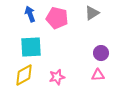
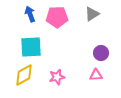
gray triangle: moved 1 px down
pink pentagon: moved 1 px up; rotated 15 degrees counterclockwise
pink triangle: moved 2 px left
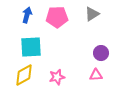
blue arrow: moved 3 px left, 1 px down; rotated 35 degrees clockwise
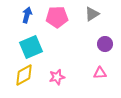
cyan square: rotated 20 degrees counterclockwise
purple circle: moved 4 px right, 9 px up
pink triangle: moved 4 px right, 2 px up
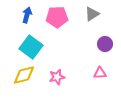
cyan square: rotated 30 degrees counterclockwise
yellow diamond: rotated 15 degrees clockwise
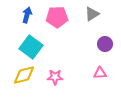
pink star: moved 2 px left; rotated 14 degrees clockwise
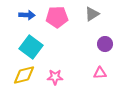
blue arrow: rotated 77 degrees clockwise
